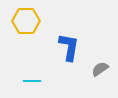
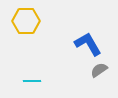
blue L-shape: moved 19 px right, 3 px up; rotated 40 degrees counterclockwise
gray semicircle: moved 1 px left, 1 px down
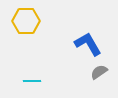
gray semicircle: moved 2 px down
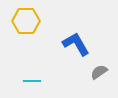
blue L-shape: moved 12 px left
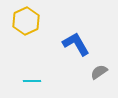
yellow hexagon: rotated 24 degrees counterclockwise
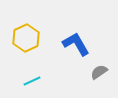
yellow hexagon: moved 17 px down
cyan line: rotated 24 degrees counterclockwise
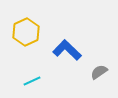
yellow hexagon: moved 6 px up
blue L-shape: moved 9 px left, 6 px down; rotated 16 degrees counterclockwise
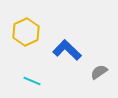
cyan line: rotated 48 degrees clockwise
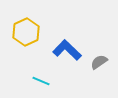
gray semicircle: moved 10 px up
cyan line: moved 9 px right
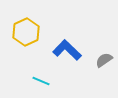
gray semicircle: moved 5 px right, 2 px up
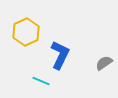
blue L-shape: moved 7 px left, 5 px down; rotated 72 degrees clockwise
gray semicircle: moved 3 px down
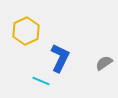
yellow hexagon: moved 1 px up
blue L-shape: moved 3 px down
